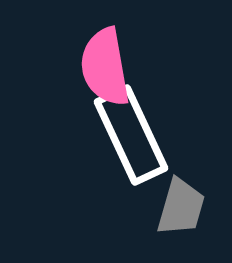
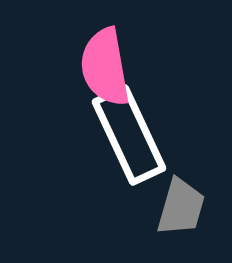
white rectangle: moved 2 px left
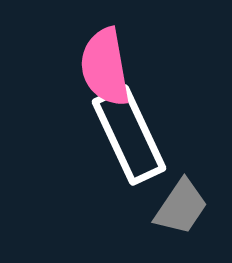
gray trapezoid: rotated 18 degrees clockwise
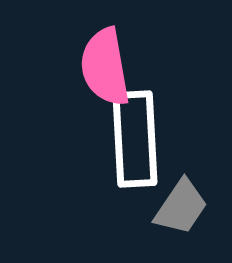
white rectangle: moved 6 px right, 4 px down; rotated 22 degrees clockwise
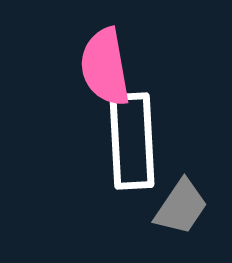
white rectangle: moved 3 px left, 2 px down
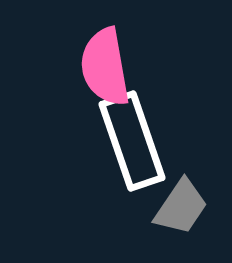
white rectangle: rotated 16 degrees counterclockwise
